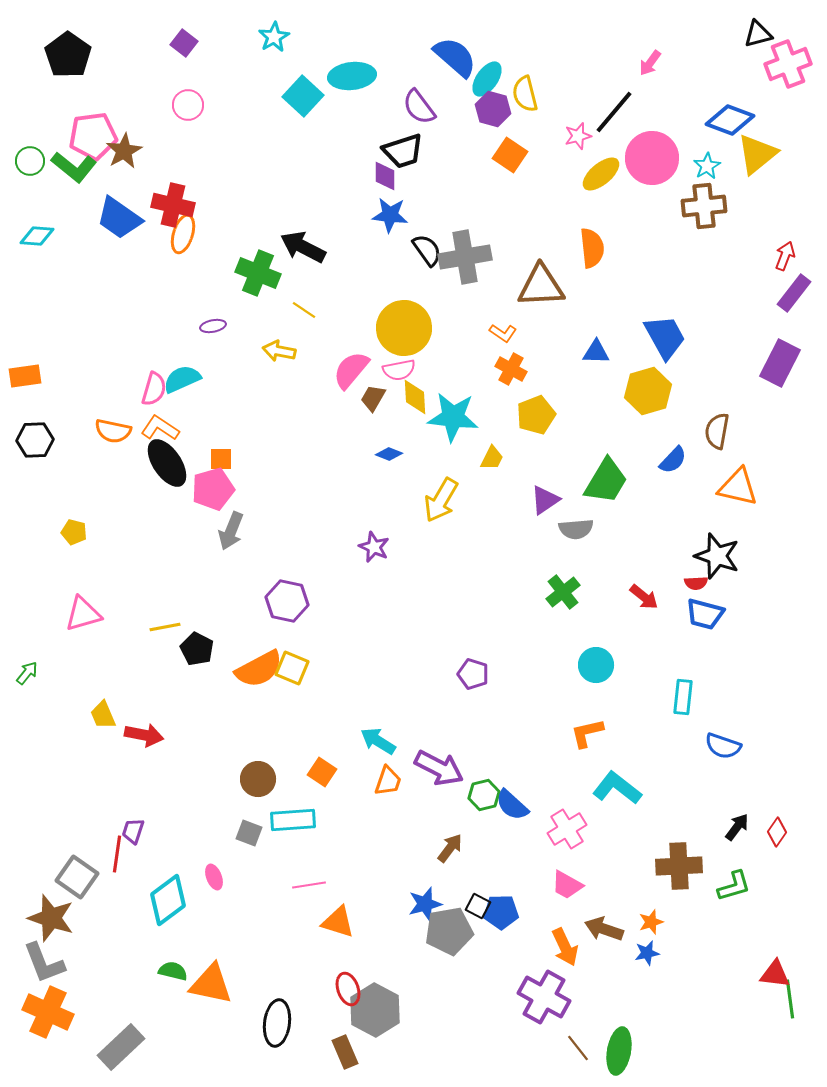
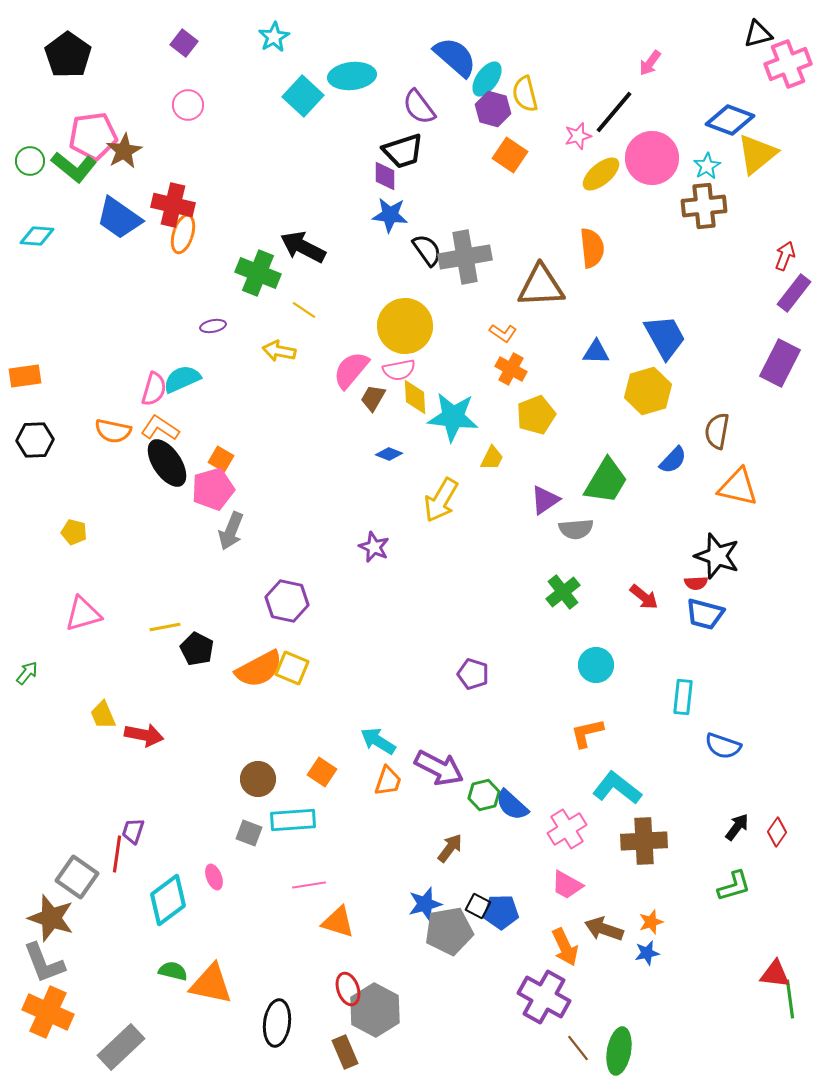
yellow circle at (404, 328): moved 1 px right, 2 px up
orange square at (221, 459): rotated 30 degrees clockwise
brown cross at (679, 866): moved 35 px left, 25 px up
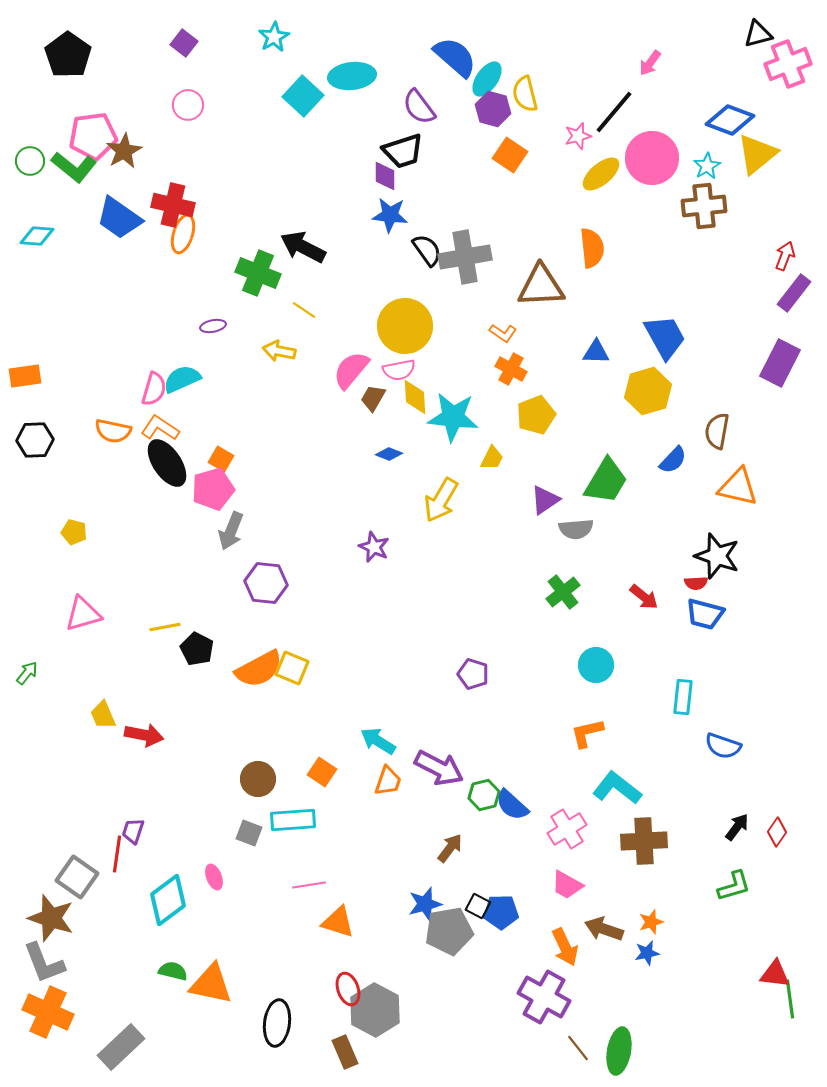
purple hexagon at (287, 601): moved 21 px left, 18 px up; rotated 6 degrees counterclockwise
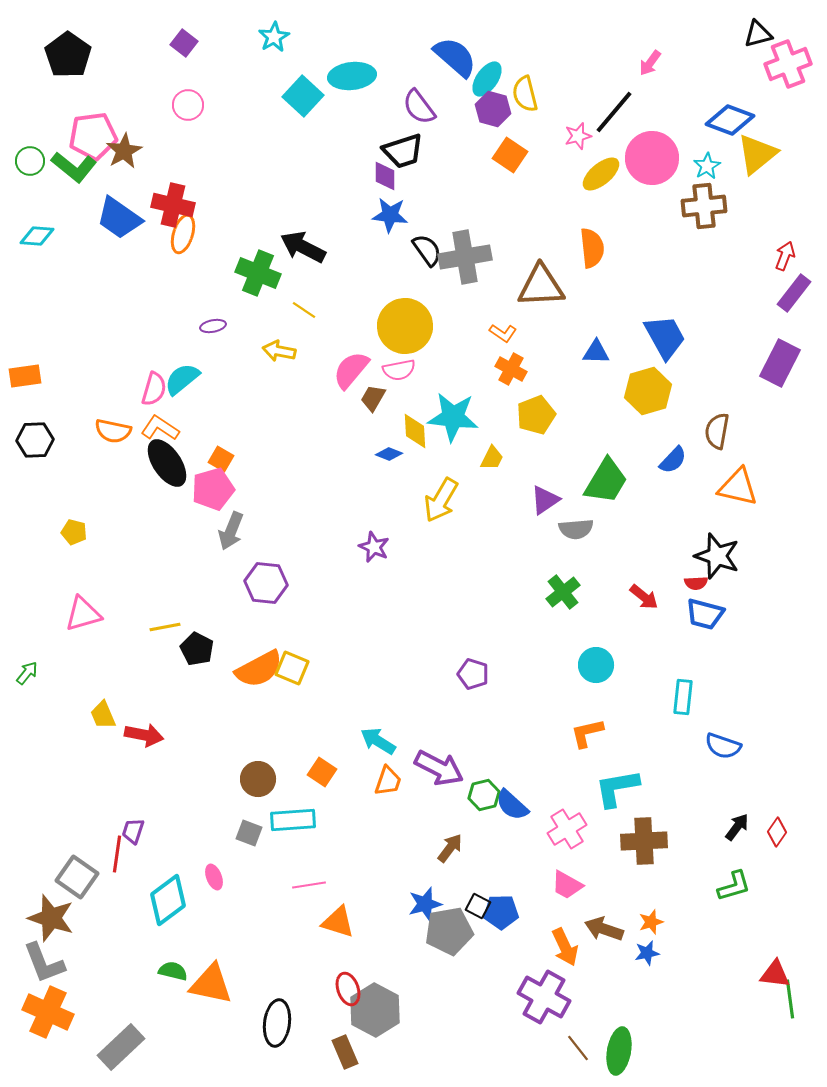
cyan semicircle at (182, 379): rotated 15 degrees counterclockwise
yellow diamond at (415, 397): moved 34 px down
cyan L-shape at (617, 788): rotated 48 degrees counterclockwise
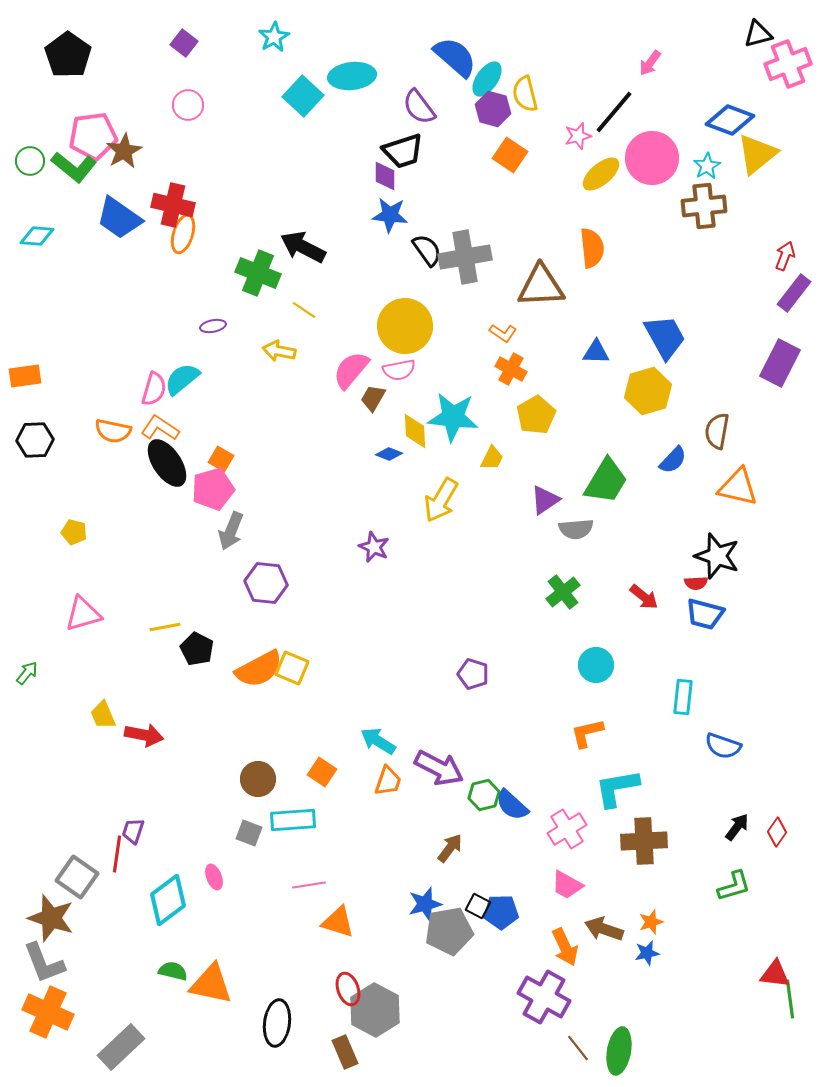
yellow pentagon at (536, 415): rotated 9 degrees counterclockwise
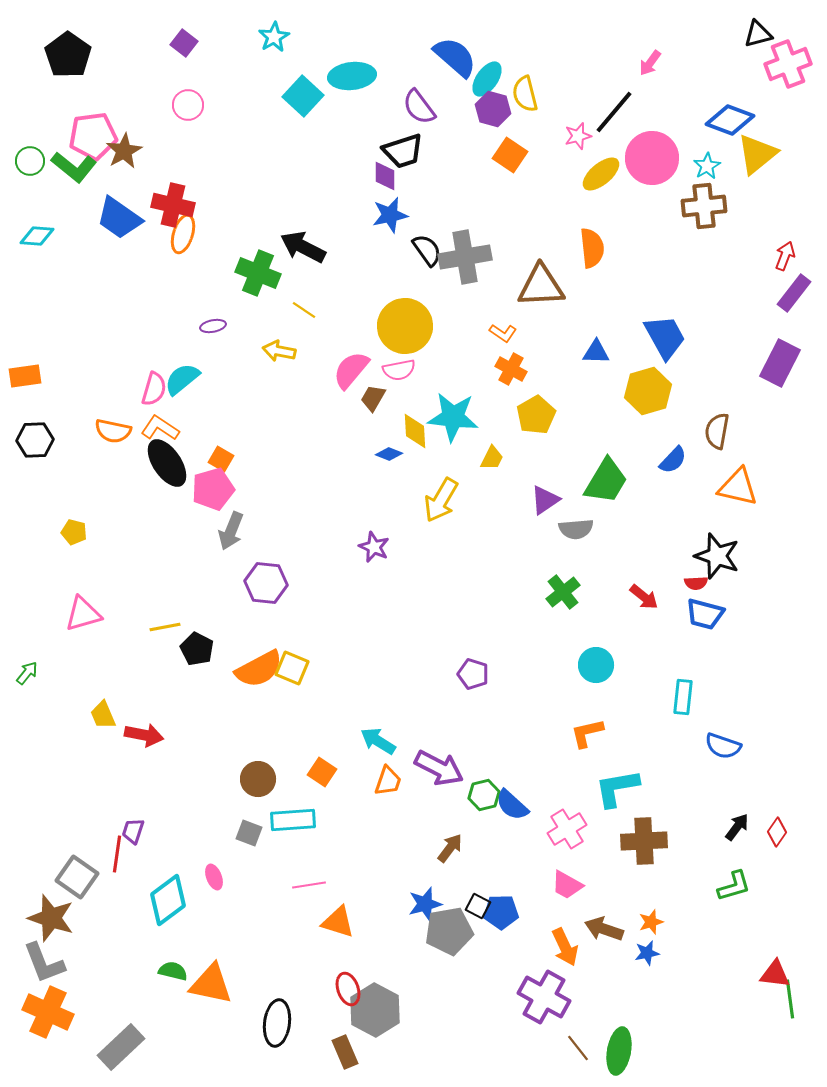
blue star at (390, 215): rotated 18 degrees counterclockwise
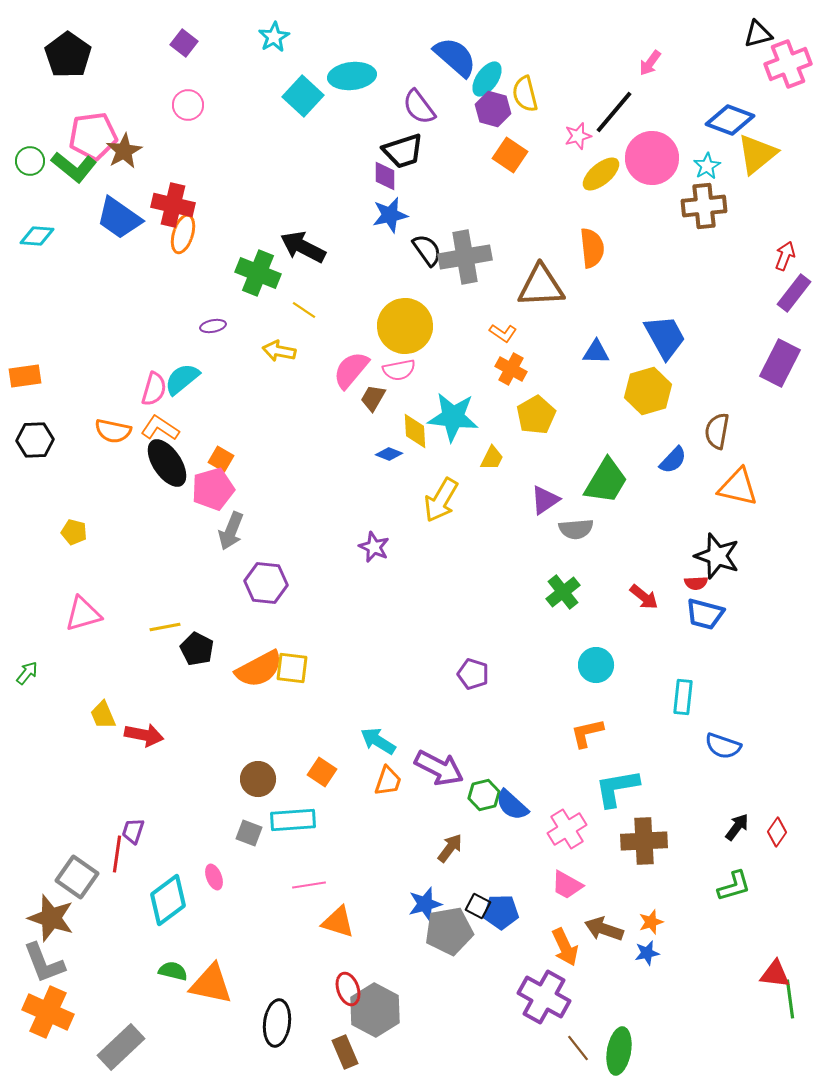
yellow square at (292, 668): rotated 16 degrees counterclockwise
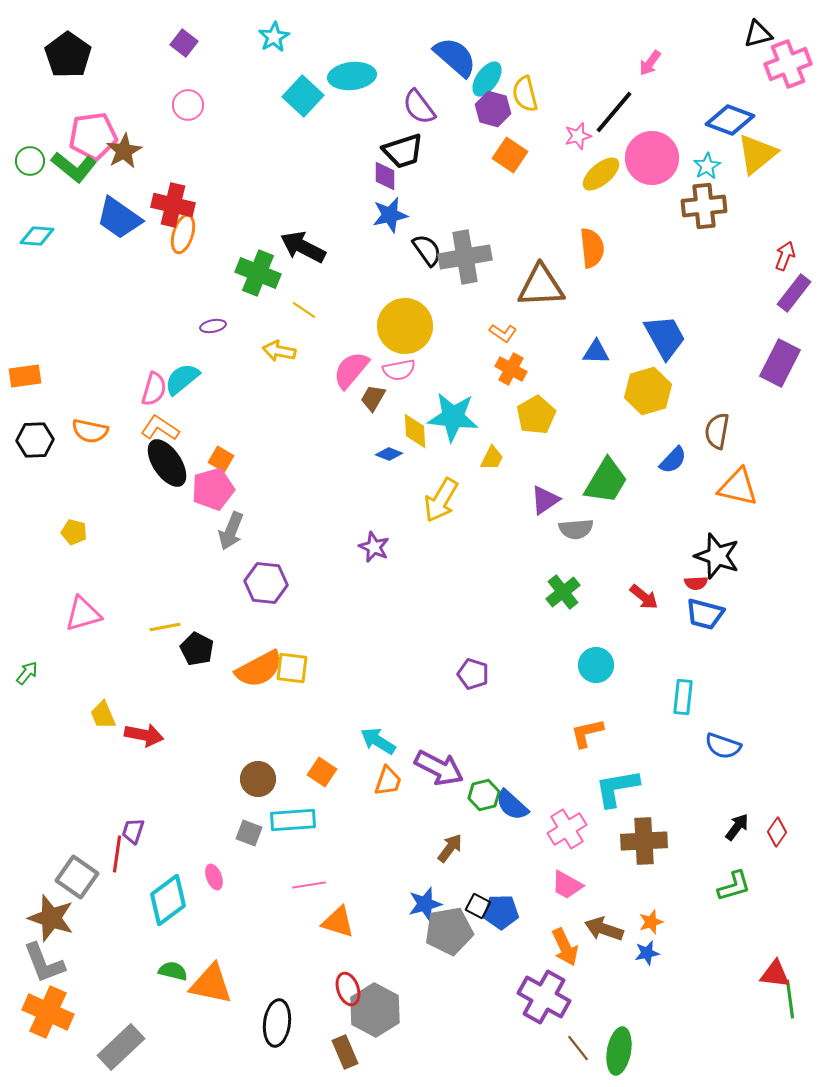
orange semicircle at (113, 431): moved 23 px left
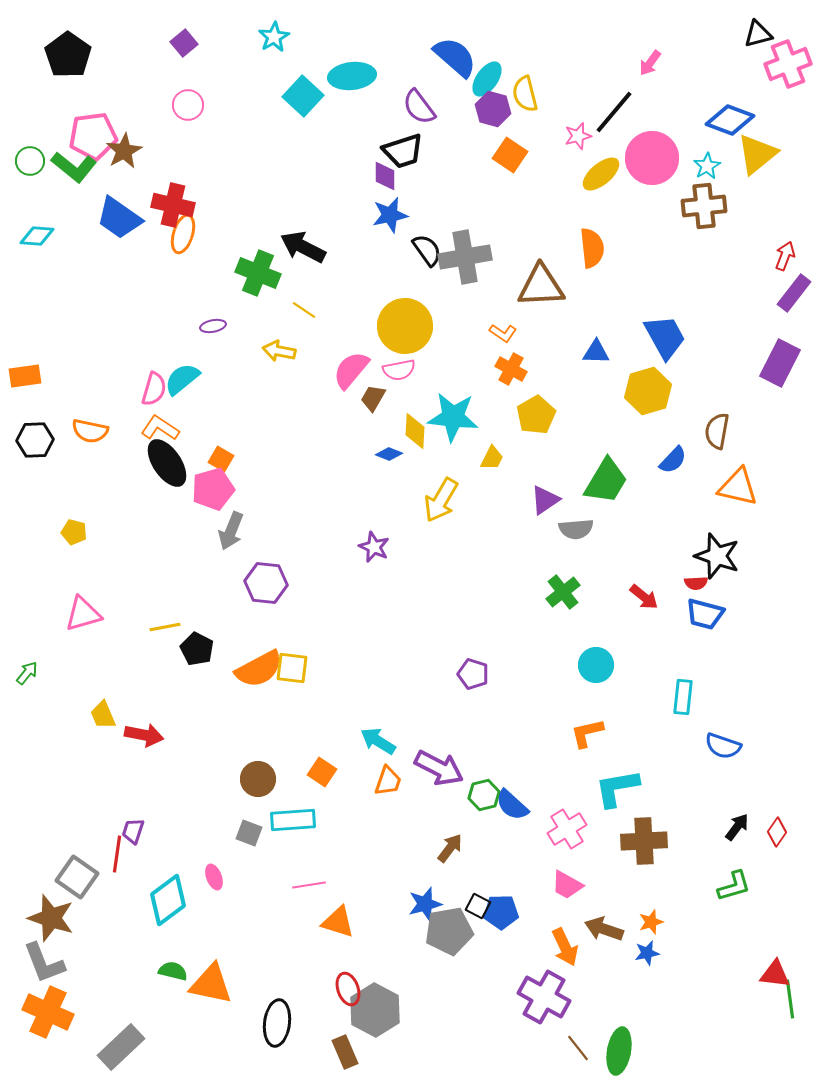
purple square at (184, 43): rotated 12 degrees clockwise
yellow diamond at (415, 431): rotated 6 degrees clockwise
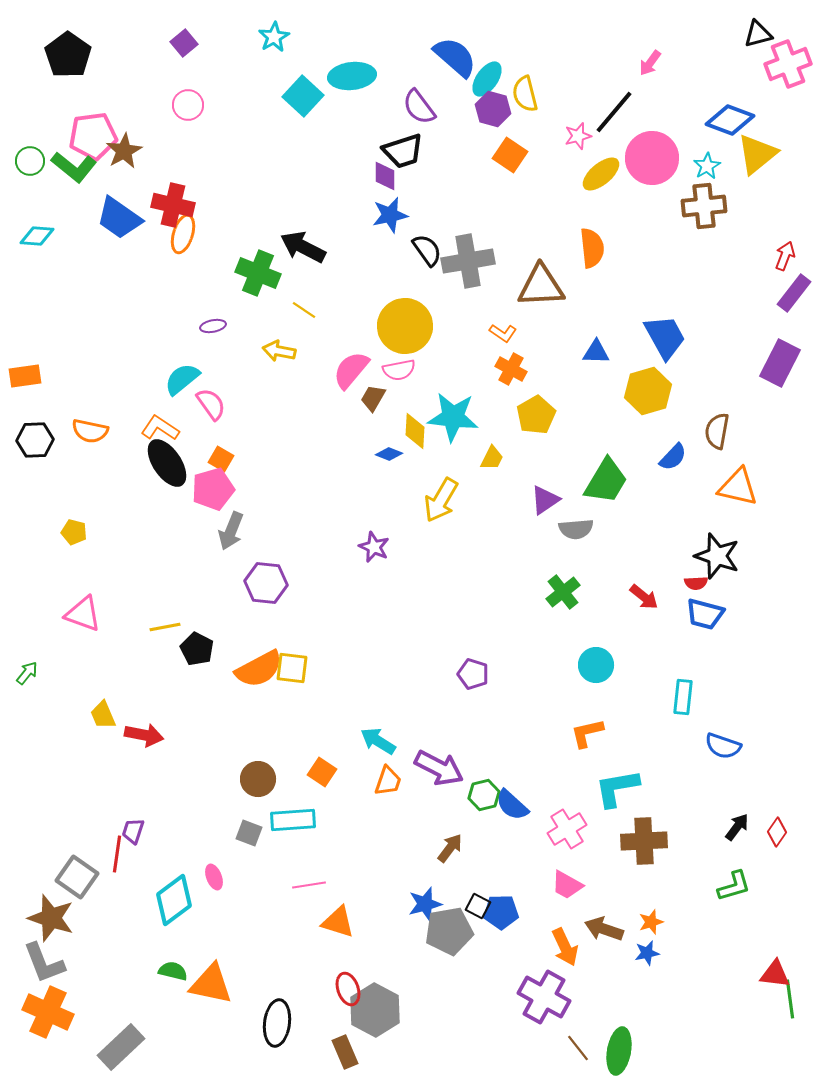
gray cross at (465, 257): moved 3 px right, 4 px down
pink semicircle at (154, 389): moved 57 px right, 15 px down; rotated 52 degrees counterclockwise
blue semicircle at (673, 460): moved 3 px up
pink triangle at (83, 614): rotated 36 degrees clockwise
cyan diamond at (168, 900): moved 6 px right
